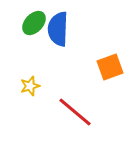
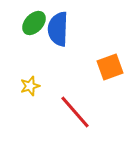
red line: rotated 9 degrees clockwise
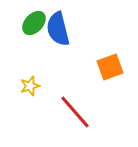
blue semicircle: rotated 16 degrees counterclockwise
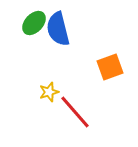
yellow star: moved 19 px right, 6 px down
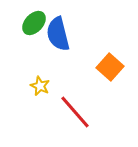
blue semicircle: moved 5 px down
orange square: rotated 28 degrees counterclockwise
yellow star: moved 9 px left, 6 px up; rotated 30 degrees counterclockwise
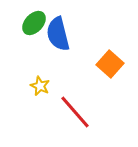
orange square: moved 3 px up
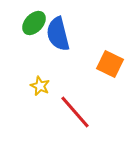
orange square: rotated 16 degrees counterclockwise
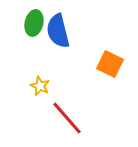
green ellipse: rotated 30 degrees counterclockwise
blue semicircle: moved 3 px up
red line: moved 8 px left, 6 px down
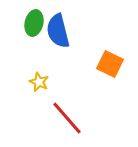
yellow star: moved 1 px left, 4 px up
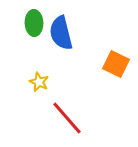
green ellipse: rotated 15 degrees counterclockwise
blue semicircle: moved 3 px right, 2 px down
orange square: moved 6 px right
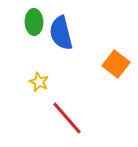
green ellipse: moved 1 px up
orange square: rotated 12 degrees clockwise
